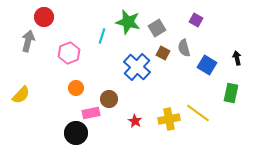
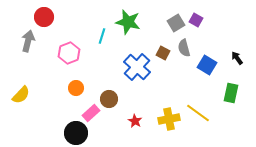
gray square: moved 19 px right, 5 px up
black arrow: rotated 24 degrees counterclockwise
pink rectangle: rotated 30 degrees counterclockwise
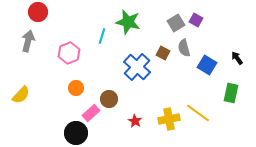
red circle: moved 6 px left, 5 px up
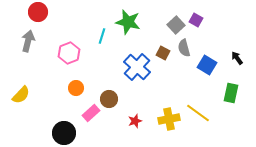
gray square: moved 2 px down; rotated 12 degrees counterclockwise
red star: rotated 24 degrees clockwise
black circle: moved 12 px left
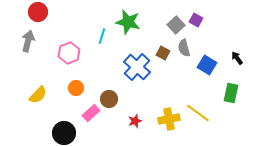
yellow semicircle: moved 17 px right
